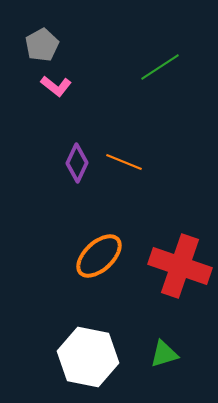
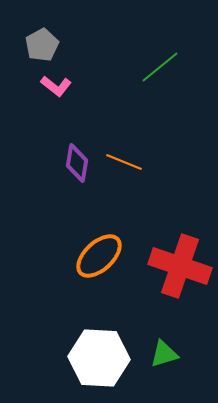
green line: rotated 6 degrees counterclockwise
purple diamond: rotated 15 degrees counterclockwise
white hexagon: moved 11 px right, 1 px down; rotated 8 degrees counterclockwise
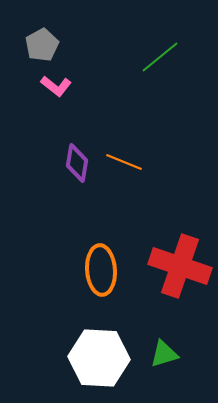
green line: moved 10 px up
orange ellipse: moved 2 px right, 14 px down; rotated 51 degrees counterclockwise
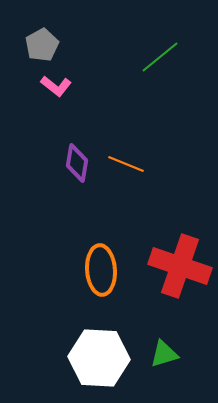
orange line: moved 2 px right, 2 px down
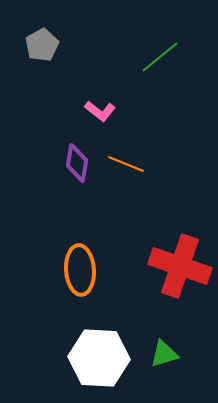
pink L-shape: moved 44 px right, 25 px down
orange ellipse: moved 21 px left
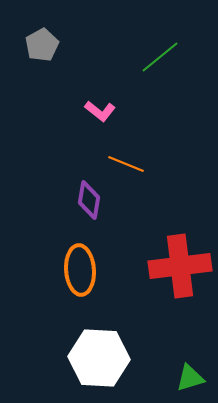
purple diamond: moved 12 px right, 37 px down
red cross: rotated 26 degrees counterclockwise
green triangle: moved 26 px right, 24 px down
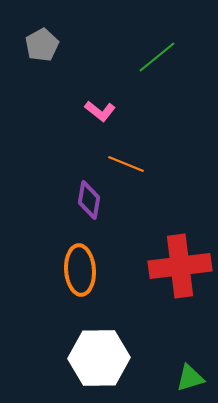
green line: moved 3 px left
white hexagon: rotated 4 degrees counterclockwise
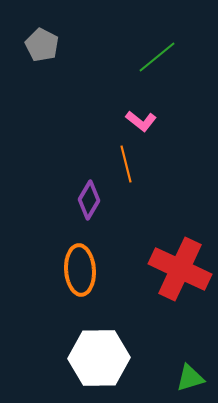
gray pentagon: rotated 16 degrees counterclockwise
pink L-shape: moved 41 px right, 10 px down
orange line: rotated 54 degrees clockwise
purple diamond: rotated 21 degrees clockwise
red cross: moved 3 px down; rotated 32 degrees clockwise
